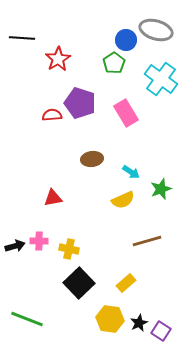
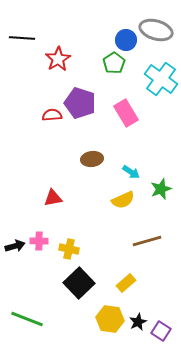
black star: moved 1 px left, 1 px up
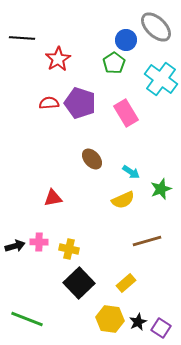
gray ellipse: moved 3 px up; rotated 28 degrees clockwise
red semicircle: moved 3 px left, 12 px up
brown ellipse: rotated 55 degrees clockwise
pink cross: moved 1 px down
purple square: moved 3 px up
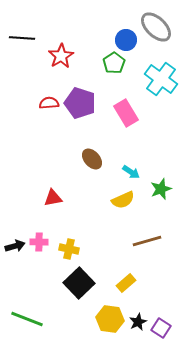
red star: moved 3 px right, 3 px up
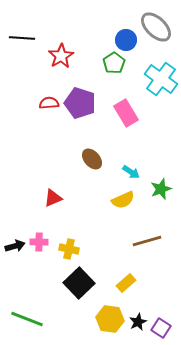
red triangle: rotated 12 degrees counterclockwise
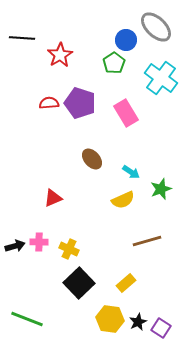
red star: moved 1 px left, 1 px up
cyan cross: moved 1 px up
yellow cross: rotated 12 degrees clockwise
